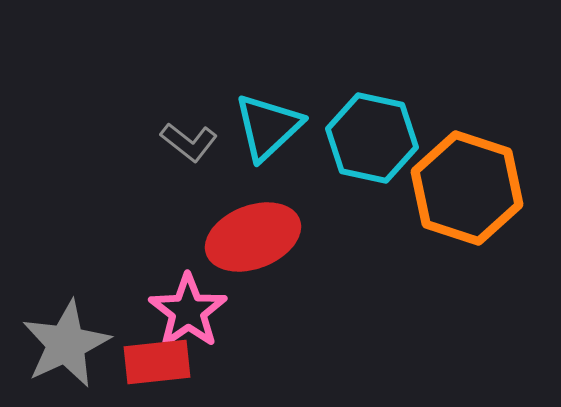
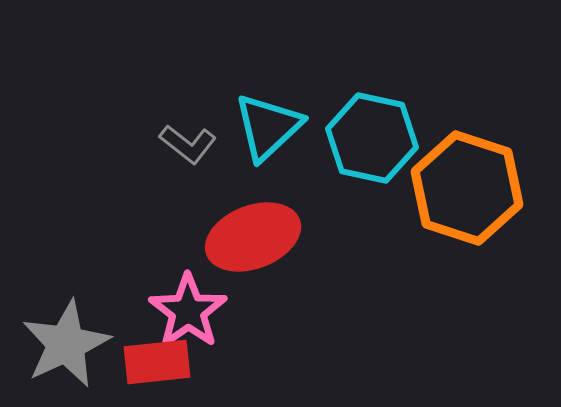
gray L-shape: moved 1 px left, 2 px down
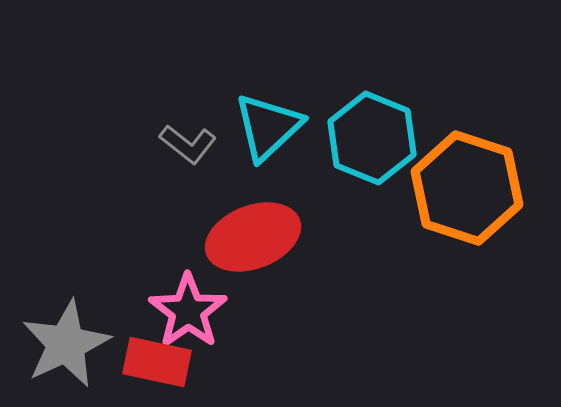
cyan hexagon: rotated 10 degrees clockwise
red rectangle: rotated 18 degrees clockwise
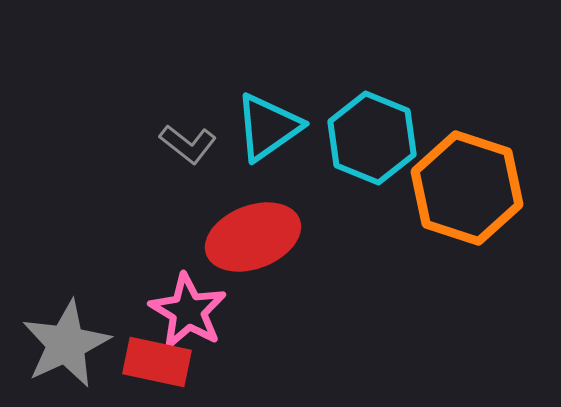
cyan triangle: rotated 8 degrees clockwise
pink star: rotated 6 degrees counterclockwise
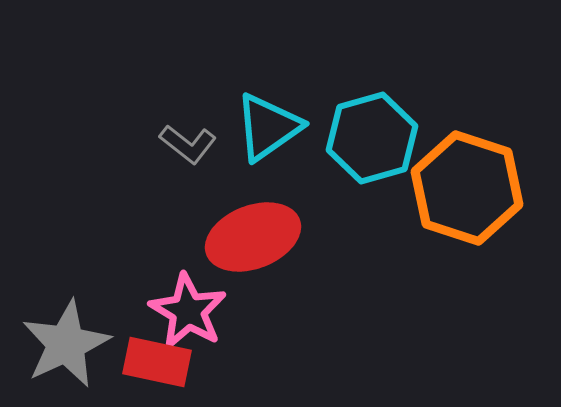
cyan hexagon: rotated 22 degrees clockwise
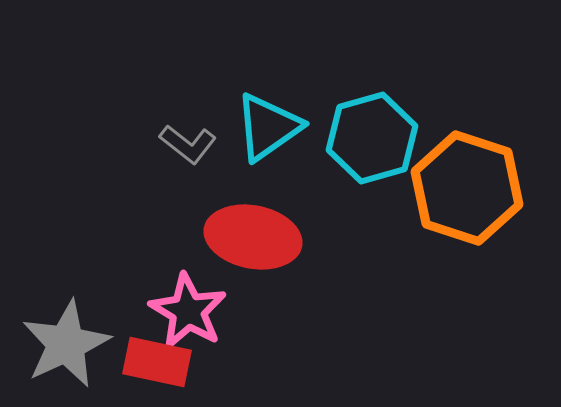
red ellipse: rotated 32 degrees clockwise
